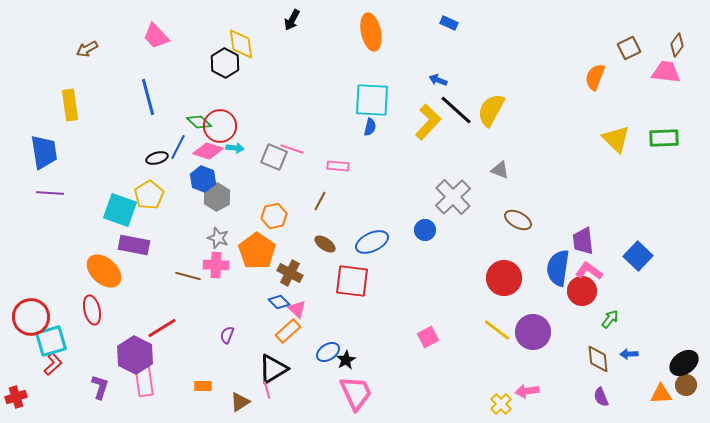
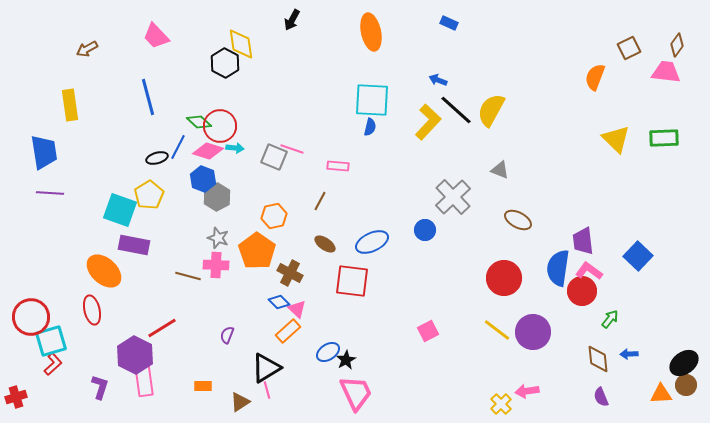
pink square at (428, 337): moved 6 px up
black triangle at (273, 369): moved 7 px left, 1 px up
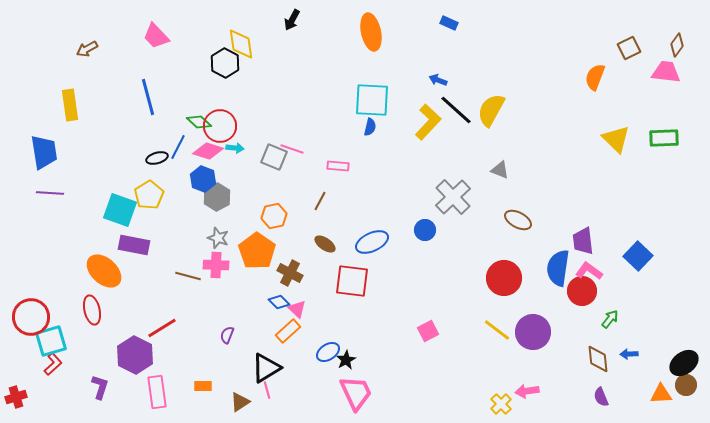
pink rectangle at (144, 380): moved 13 px right, 12 px down
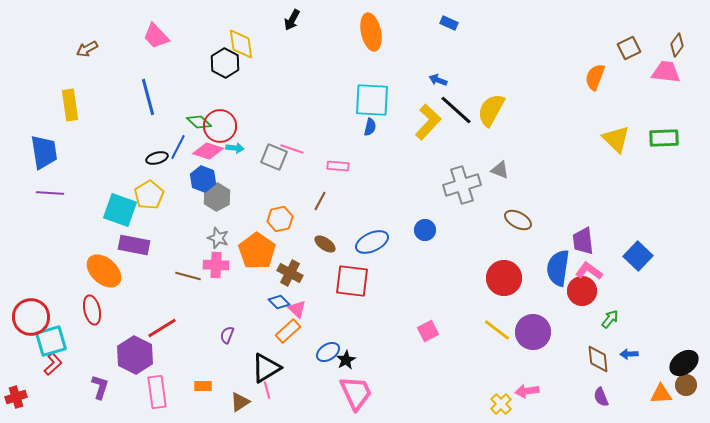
gray cross at (453, 197): moved 9 px right, 12 px up; rotated 27 degrees clockwise
orange hexagon at (274, 216): moved 6 px right, 3 px down
